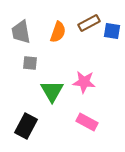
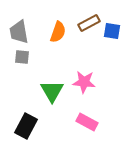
gray trapezoid: moved 2 px left
gray square: moved 8 px left, 6 px up
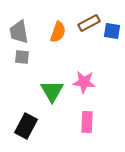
pink rectangle: rotated 65 degrees clockwise
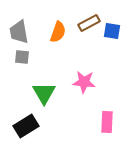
green triangle: moved 8 px left, 2 px down
pink rectangle: moved 20 px right
black rectangle: rotated 30 degrees clockwise
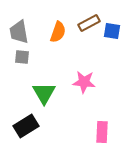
pink rectangle: moved 5 px left, 10 px down
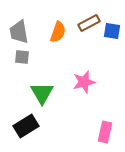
pink star: rotated 20 degrees counterclockwise
green triangle: moved 2 px left
pink rectangle: moved 3 px right; rotated 10 degrees clockwise
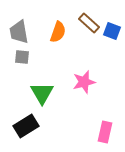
brown rectangle: rotated 70 degrees clockwise
blue square: rotated 12 degrees clockwise
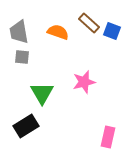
orange semicircle: rotated 90 degrees counterclockwise
pink rectangle: moved 3 px right, 5 px down
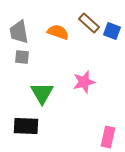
black rectangle: rotated 35 degrees clockwise
